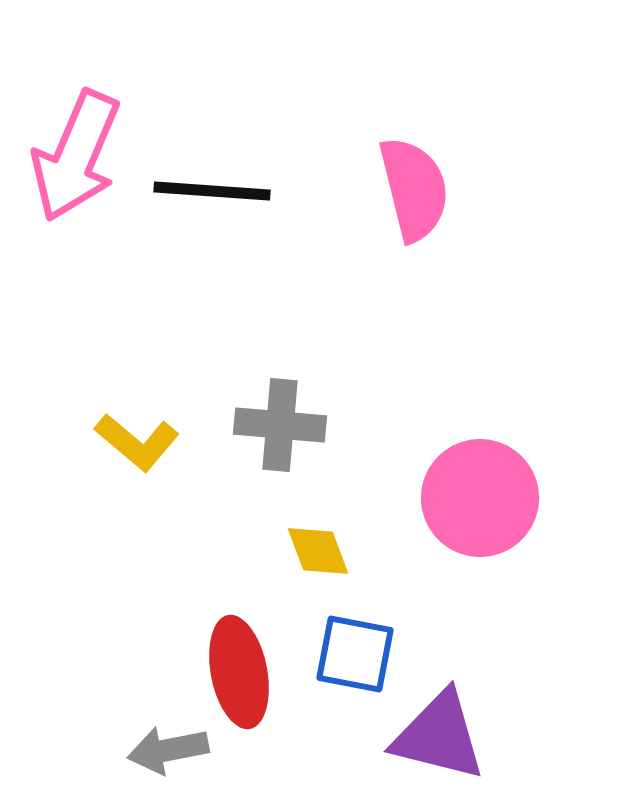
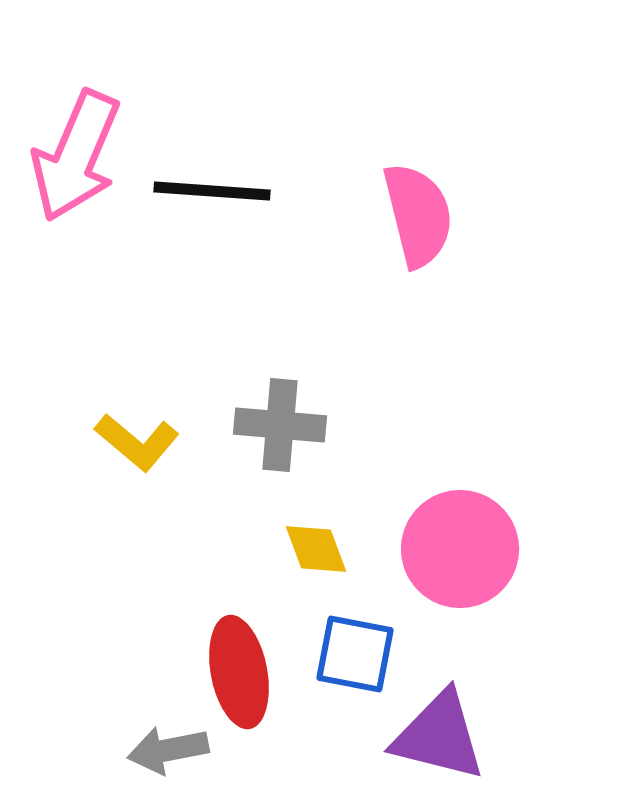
pink semicircle: moved 4 px right, 26 px down
pink circle: moved 20 px left, 51 px down
yellow diamond: moved 2 px left, 2 px up
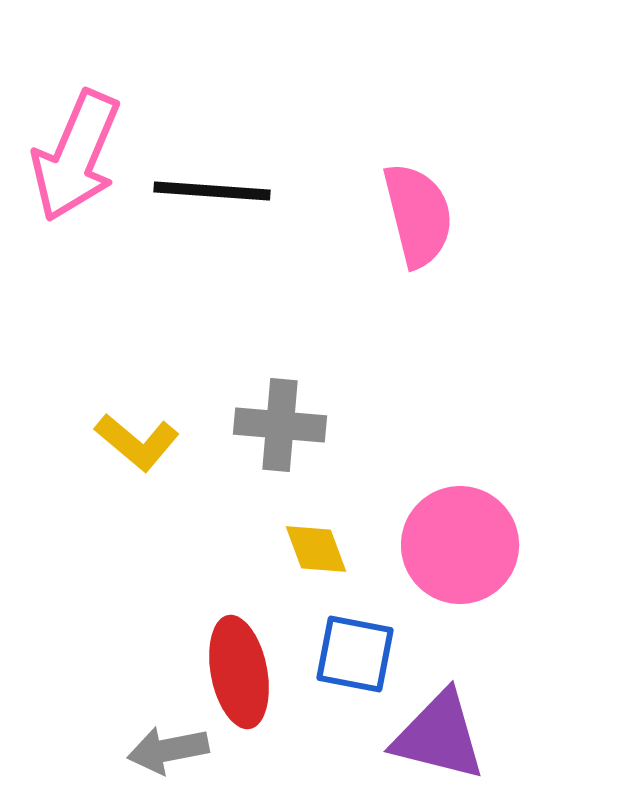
pink circle: moved 4 px up
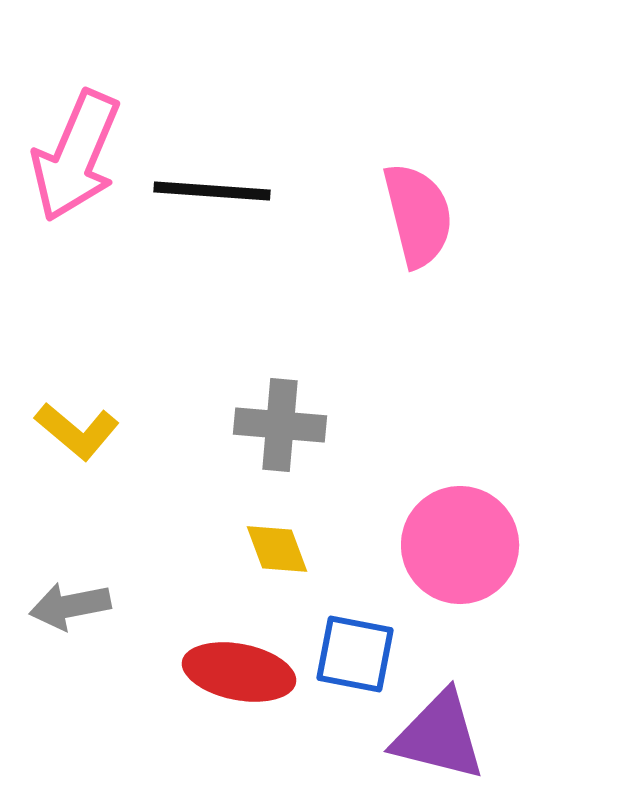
yellow L-shape: moved 60 px left, 11 px up
yellow diamond: moved 39 px left
red ellipse: rotated 68 degrees counterclockwise
gray arrow: moved 98 px left, 144 px up
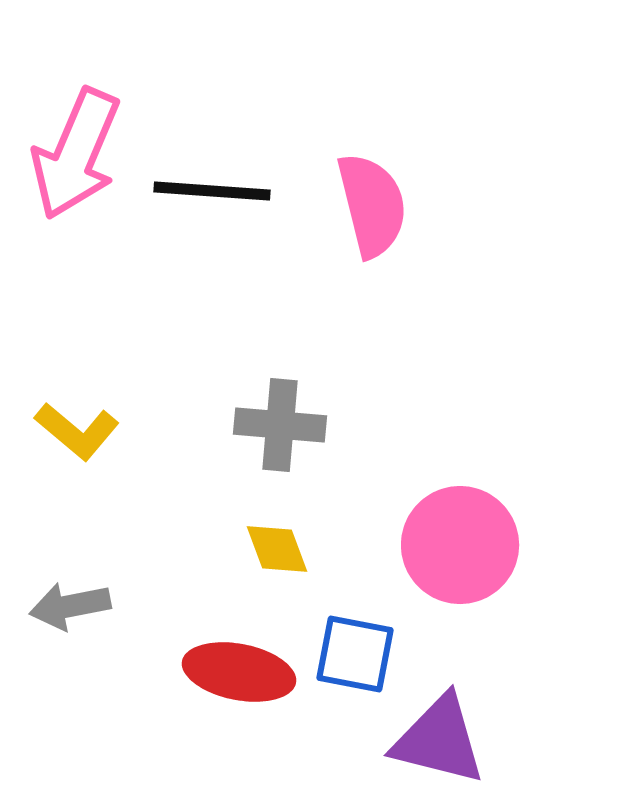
pink arrow: moved 2 px up
pink semicircle: moved 46 px left, 10 px up
purple triangle: moved 4 px down
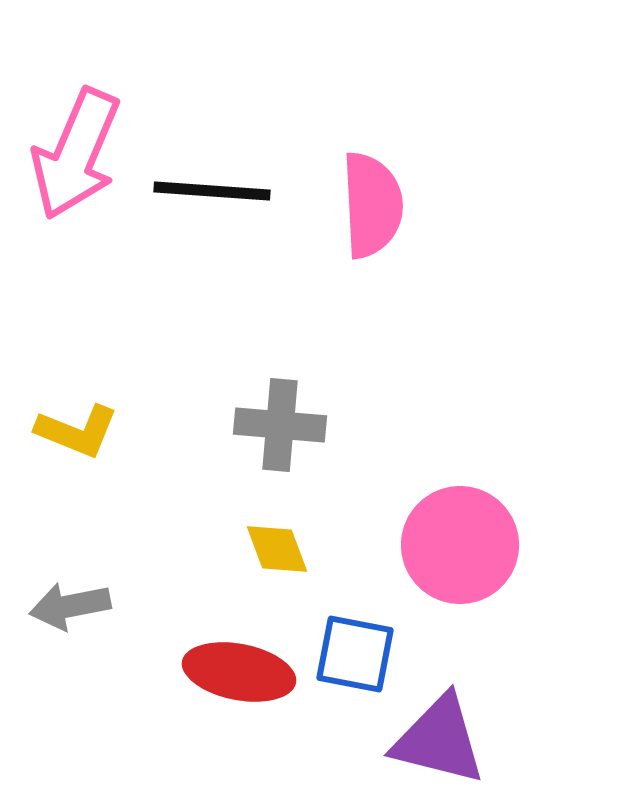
pink semicircle: rotated 11 degrees clockwise
yellow L-shape: rotated 18 degrees counterclockwise
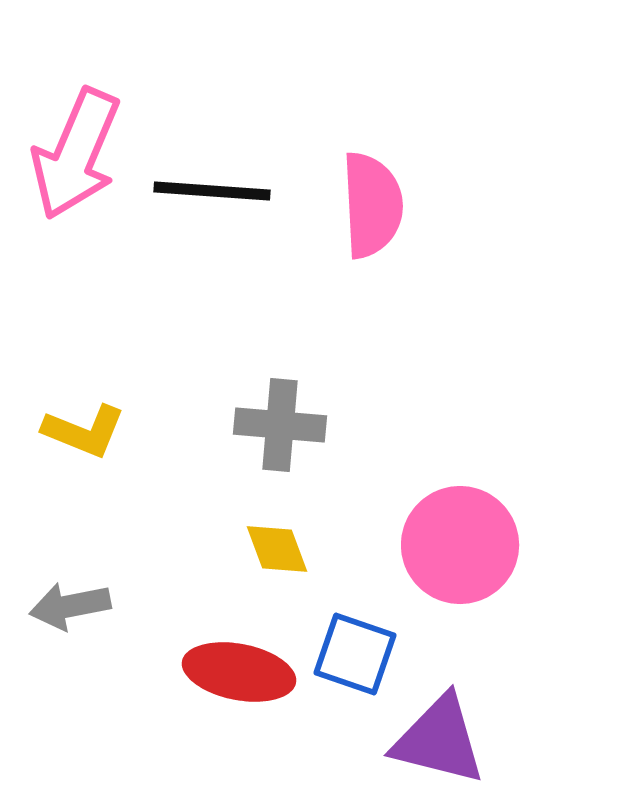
yellow L-shape: moved 7 px right
blue square: rotated 8 degrees clockwise
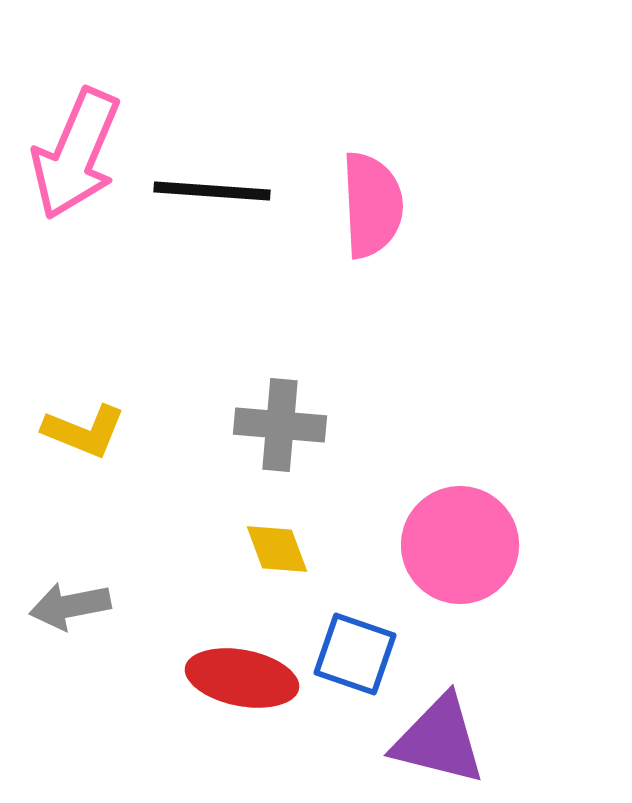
red ellipse: moved 3 px right, 6 px down
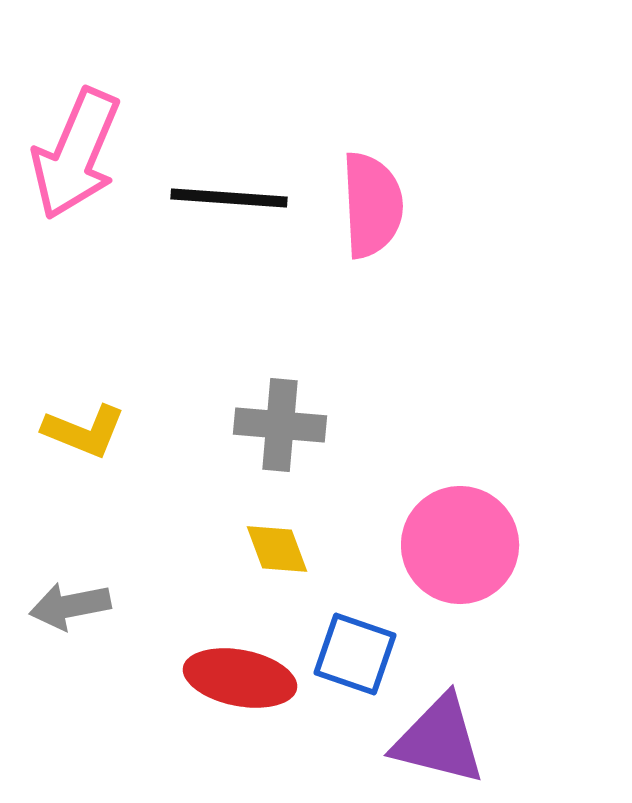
black line: moved 17 px right, 7 px down
red ellipse: moved 2 px left
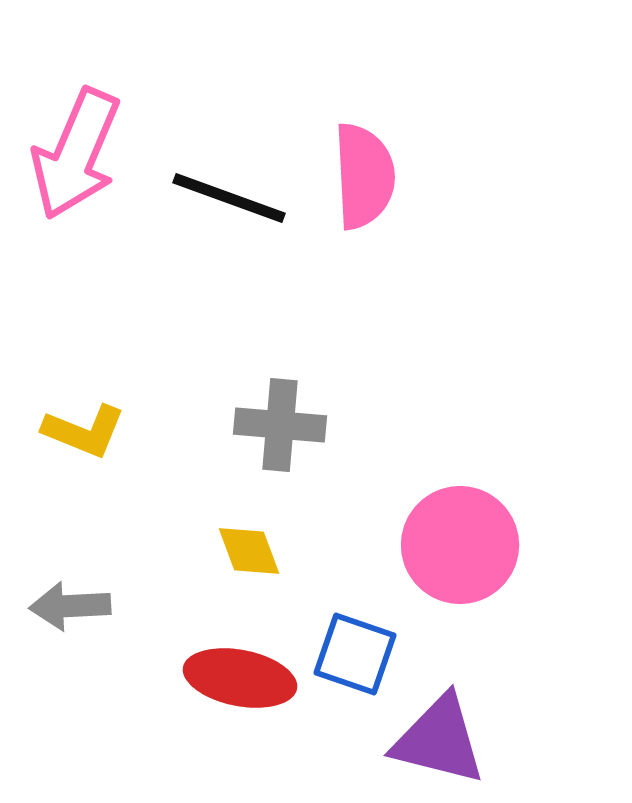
black line: rotated 16 degrees clockwise
pink semicircle: moved 8 px left, 29 px up
yellow diamond: moved 28 px left, 2 px down
gray arrow: rotated 8 degrees clockwise
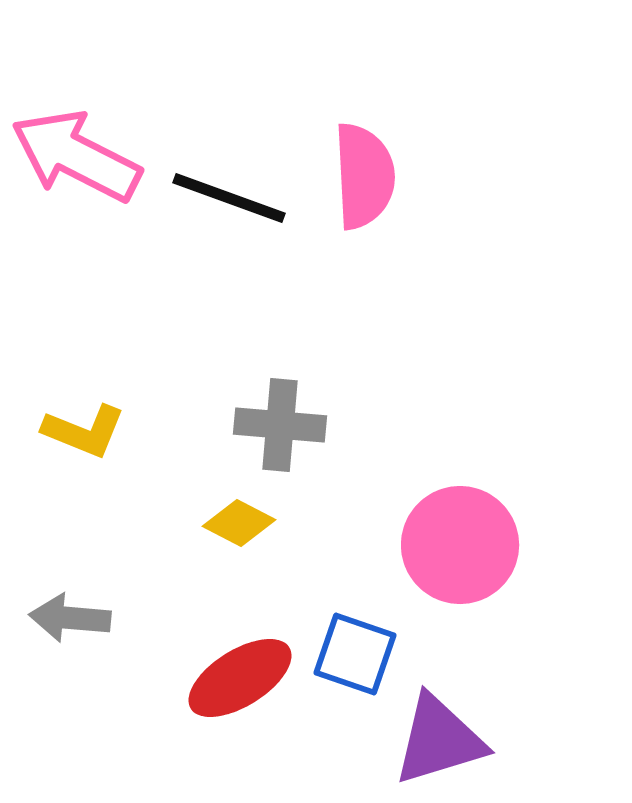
pink arrow: moved 2 px down; rotated 94 degrees clockwise
yellow diamond: moved 10 px left, 28 px up; rotated 42 degrees counterclockwise
gray arrow: moved 12 px down; rotated 8 degrees clockwise
red ellipse: rotated 43 degrees counterclockwise
purple triangle: rotated 31 degrees counterclockwise
